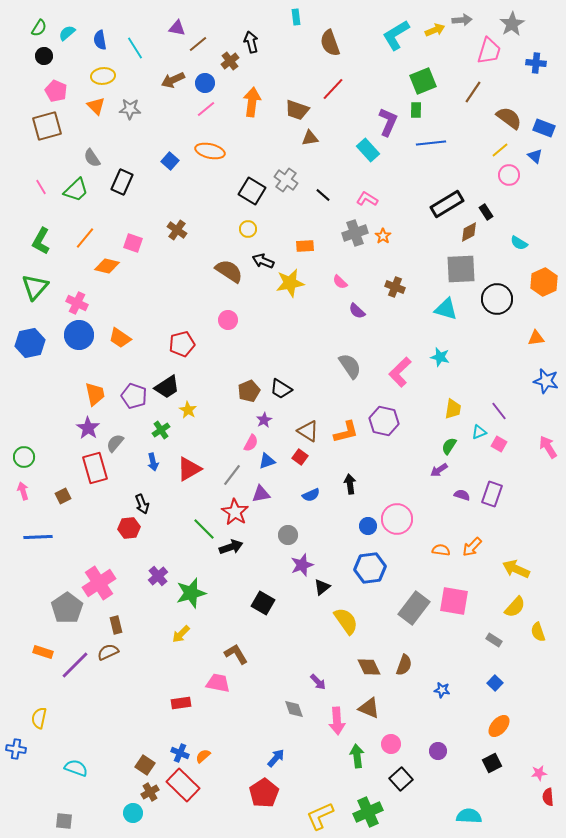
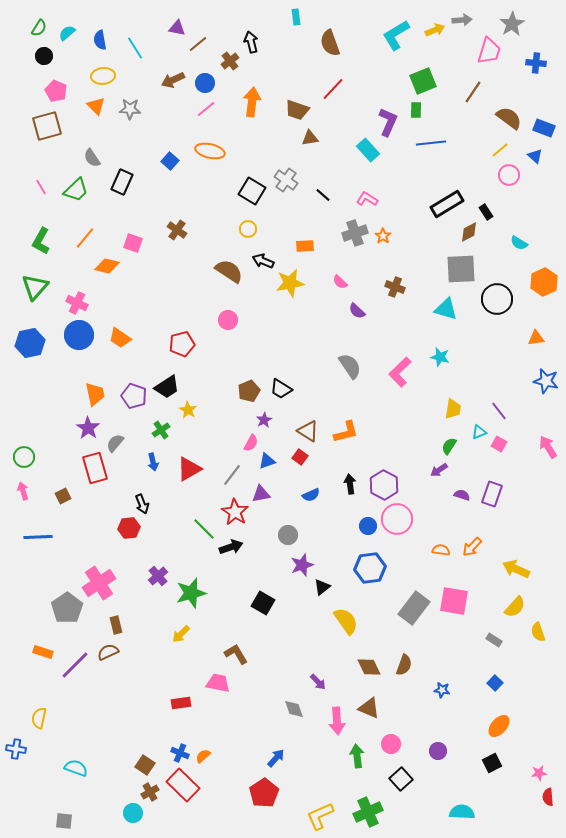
purple hexagon at (384, 421): moved 64 px down; rotated 16 degrees clockwise
cyan semicircle at (469, 816): moved 7 px left, 4 px up
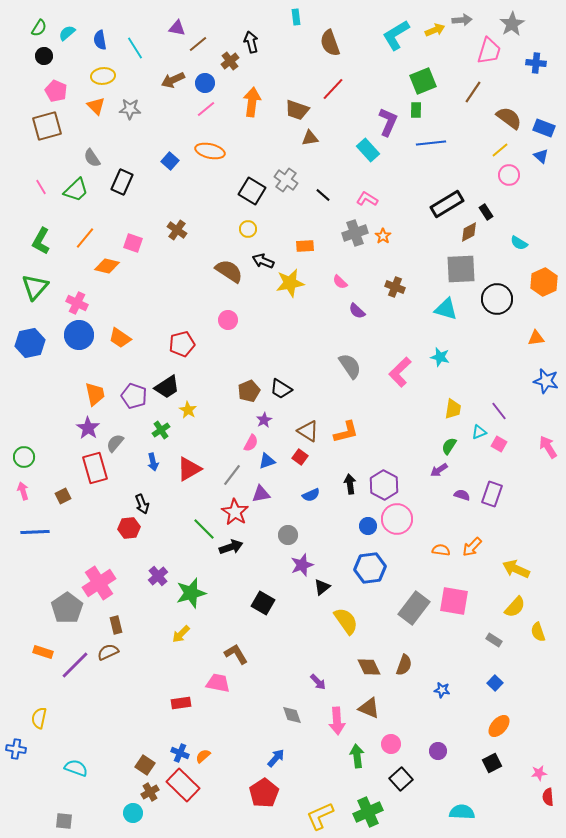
blue triangle at (535, 156): moved 6 px right
blue line at (38, 537): moved 3 px left, 5 px up
gray diamond at (294, 709): moved 2 px left, 6 px down
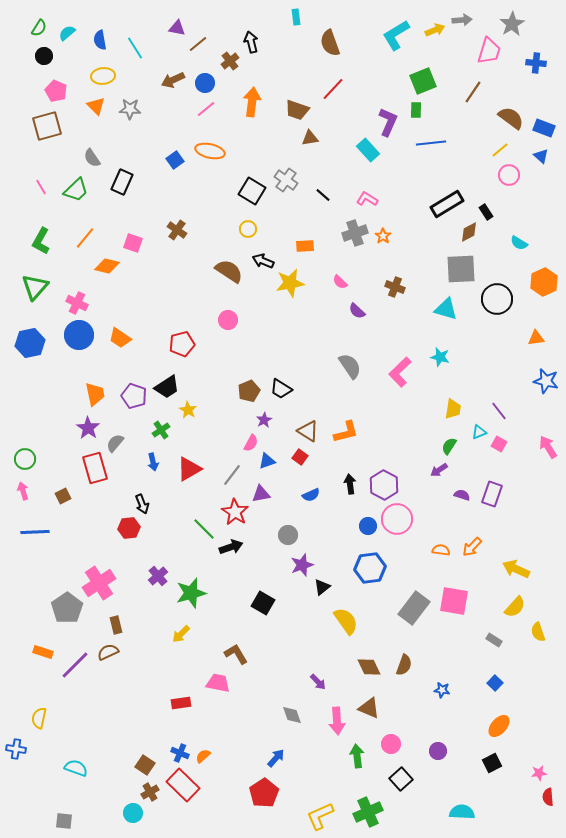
brown semicircle at (509, 118): moved 2 px right
blue square at (170, 161): moved 5 px right, 1 px up; rotated 12 degrees clockwise
green circle at (24, 457): moved 1 px right, 2 px down
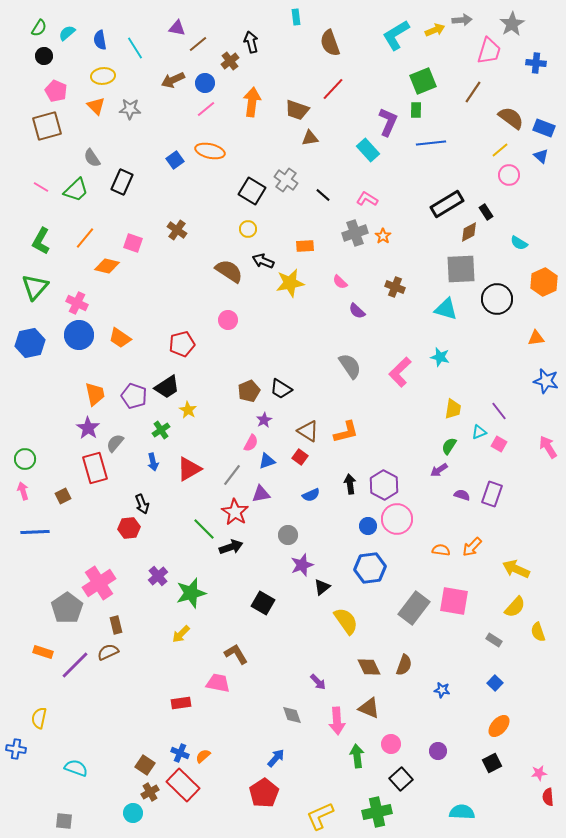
pink line at (41, 187): rotated 28 degrees counterclockwise
green cross at (368, 812): moved 9 px right; rotated 12 degrees clockwise
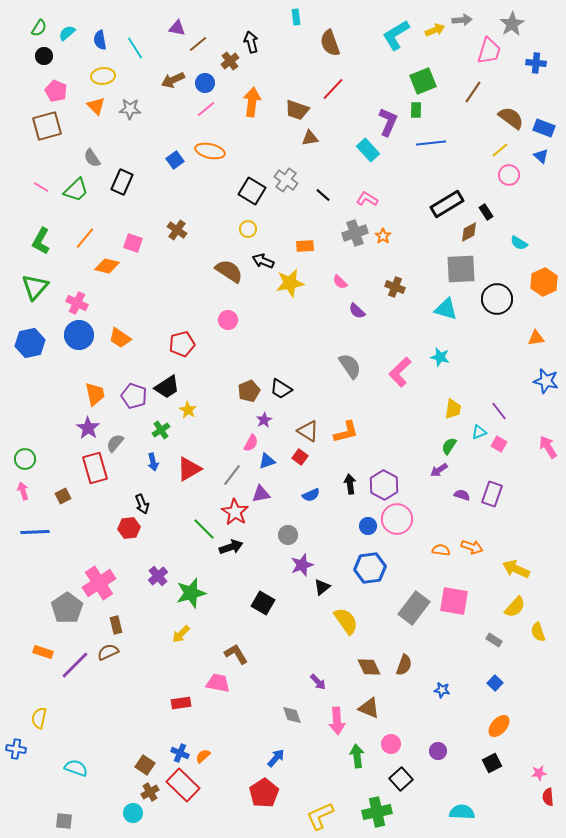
orange arrow at (472, 547): rotated 115 degrees counterclockwise
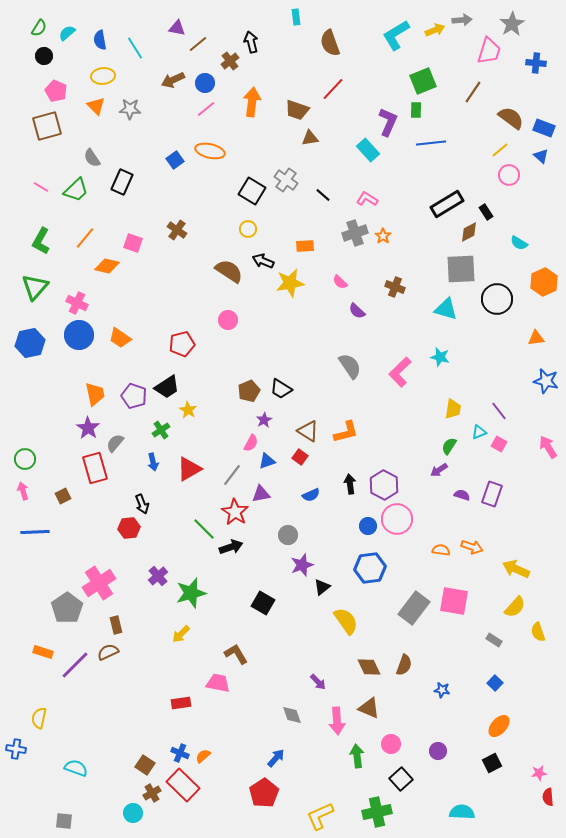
brown cross at (150, 792): moved 2 px right, 1 px down
